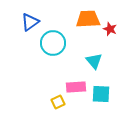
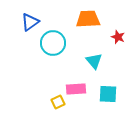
red star: moved 8 px right, 8 px down
pink rectangle: moved 2 px down
cyan square: moved 7 px right
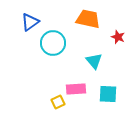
orange trapezoid: rotated 15 degrees clockwise
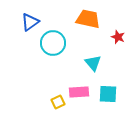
cyan triangle: moved 1 px left, 2 px down
pink rectangle: moved 3 px right, 3 px down
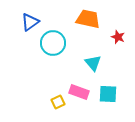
pink rectangle: rotated 24 degrees clockwise
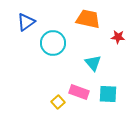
blue triangle: moved 4 px left
red star: rotated 16 degrees counterclockwise
yellow square: rotated 16 degrees counterclockwise
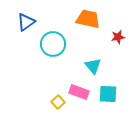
red star: rotated 16 degrees counterclockwise
cyan circle: moved 1 px down
cyan triangle: moved 3 px down
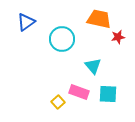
orange trapezoid: moved 11 px right
cyan circle: moved 9 px right, 5 px up
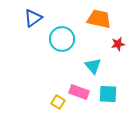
blue triangle: moved 7 px right, 4 px up
red star: moved 7 px down
yellow square: rotated 16 degrees counterclockwise
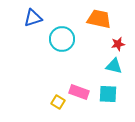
blue triangle: rotated 18 degrees clockwise
cyan triangle: moved 21 px right; rotated 36 degrees counterclockwise
